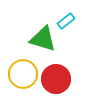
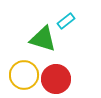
yellow circle: moved 1 px right, 1 px down
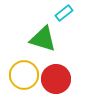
cyan rectangle: moved 2 px left, 8 px up
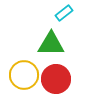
green triangle: moved 8 px right, 5 px down; rotated 16 degrees counterclockwise
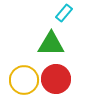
cyan rectangle: rotated 12 degrees counterclockwise
yellow circle: moved 5 px down
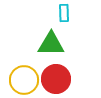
cyan rectangle: rotated 42 degrees counterclockwise
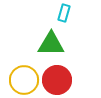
cyan rectangle: rotated 18 degrees clockwise
red circle: moved 1 px right, 1 px down
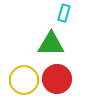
red circle: moved 1 px up
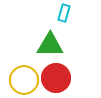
green triangle: moved 1 px left, 1 px down
red circle: moved 1 px left, 1 px up
